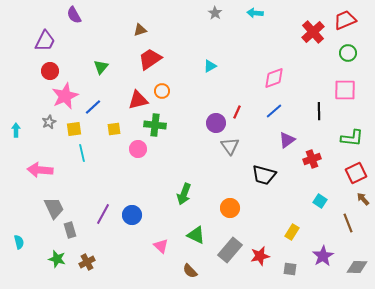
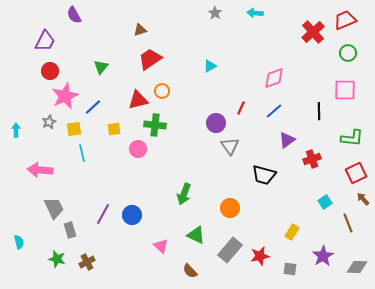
red line at (237, 112): moved 4 px right, 4 px up
cyan square at (320, 201): moved 5 px right, 1 px down; rotated 24 degrees clockwise
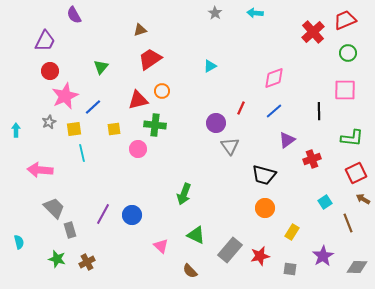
brown arrow at (363, 199): rotated 16 degrees counterclockwise
gray trapezoid at (54, 208): rotated 20 degrees counterclockwise
orange circle at (230, 208): moved 35 px right
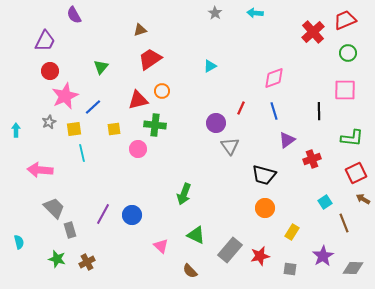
blue line at (274, 111): rotated 66 degrees counterclockwise
brown line at (348, 223): moved 4 px left
gray diamond at (357, 267): moved 4 px left, 1 px down
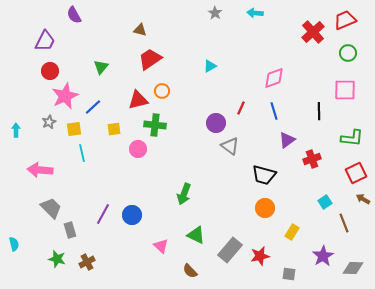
brown triangle at (140, 30): rotated 32 degrees clockwise
gray triangle at (230, 146): rotated 18 degrees counterclockwise
gray trapezoid at (54, 208): moved 3 px left
cyan semicircle at (19, 242): moved 5 px left, 2 px down
gray square at (290, 269): moved 1 px left, 5 px down
